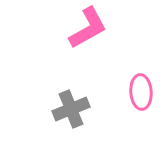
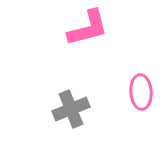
pink L-shape: rotated 15 degrees clockwise
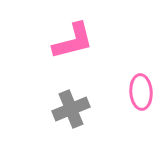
pink L-shape: moved 15 px left, 13 px down
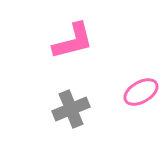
pink ellipse: rotated 64 degrees clockwise
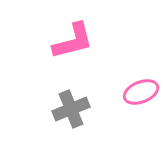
pink ellipse: rotated 8 degrees clockwise
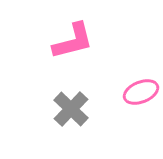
gray cross: rotated 24 degrees counterclockwise
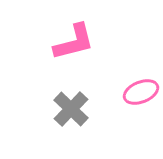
pink L-shape: moved 1 px right, 1 px down
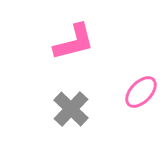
pink ellipse: rotated 24 degrees counterclockwise
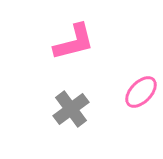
gray cross: rotated 9 degrees clockwise
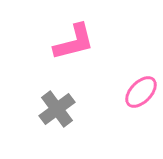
gray cross: moved 14 px left
